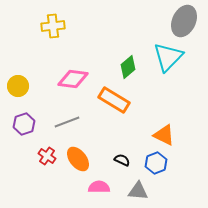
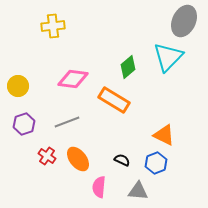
pink semicircle: rotated 85 degrees counterclockwise
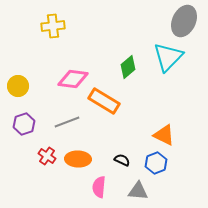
orange rectangle: moved 10 px left, 1 px down
orange ellipse: rotated 50 degrees counterclockwise
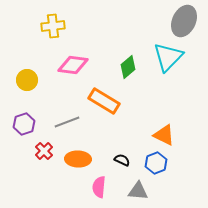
pink diamond: moved 14 px up
yellow circle: moved 9 px right, 6 px up
red cross: moved 3 px left, 5 px up; rotated 12 degrees clockwise
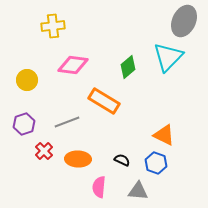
blue hexagon: rotated 20 degrees counterclockwise
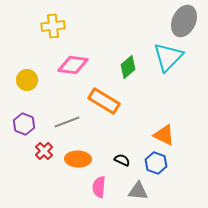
purple hexagon: rotated 20 degrees counterclockwise
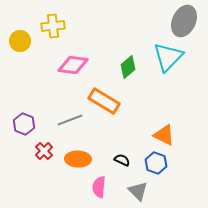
yellow circle: moved 7 px left, 39 px up
gray line: moved 3 px right, 2 px up
gray triangle: rotated 40 degrees clockwise
